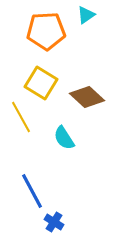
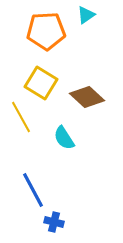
blue line: moved 1 px right, 1 px up
blue cross: rotated 18 degrees counterclockwise
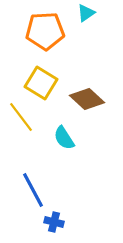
cyan triangle: moved 2 px up
orange pentagon: moved 1 px left
brown diamond: moved 2 px down
yellow line: rotated 8 degrees counterclockwise
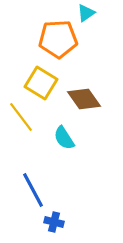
orange pentagon: moved 13 px right, 8 px down
brown diamond: moved 3 px left; rotated 12 degrees clockwise
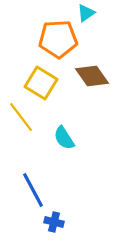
brown diamond: moved 8 px right, 23 px up
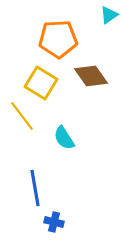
cyan triangle: moved 23 px right, 2 px down
brown diamond: moved 1 px left
yellow line: moved 1 px right, 1 px up
blue line: moved 2 px right, 2 px up; rotated 18 degrees clockwise
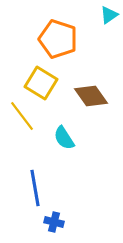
orange pentagon: rotated 21 degrees clockwise
brown diamond: moved 20 px down
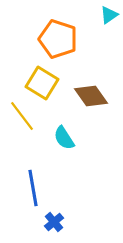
yellow square: moved 1 px right
blue line: moved 2 px left
blue cross: rotated 36 degrees clockwise
